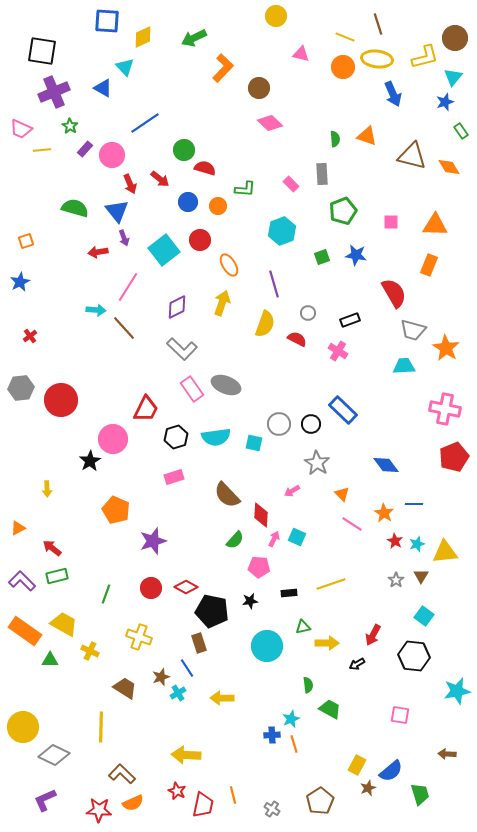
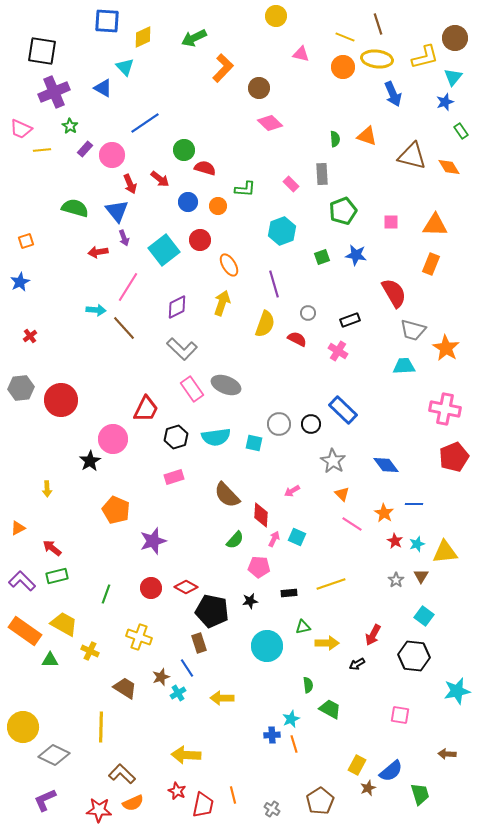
orange rectangle at (429, 265): moved 2 px right, 1 px up
gray star at (317, 463): moved 16 px right, 2 px up
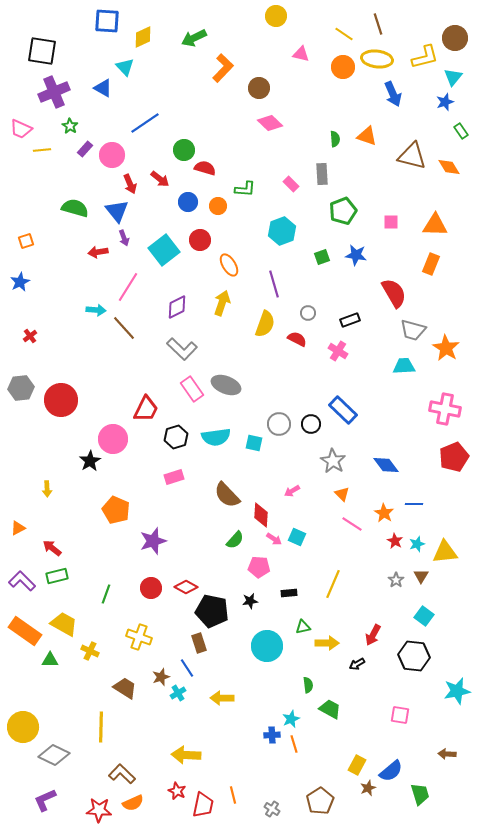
yellow line at (345, 37): moved 1 px left, 3 px up; rotated 12 degrees clockwise
pink arrow at (274, 539): rotated 98 degrees clockwise
yellow line at (331, 584): moved 2 px right; rotated 48 degrees counterclockwise
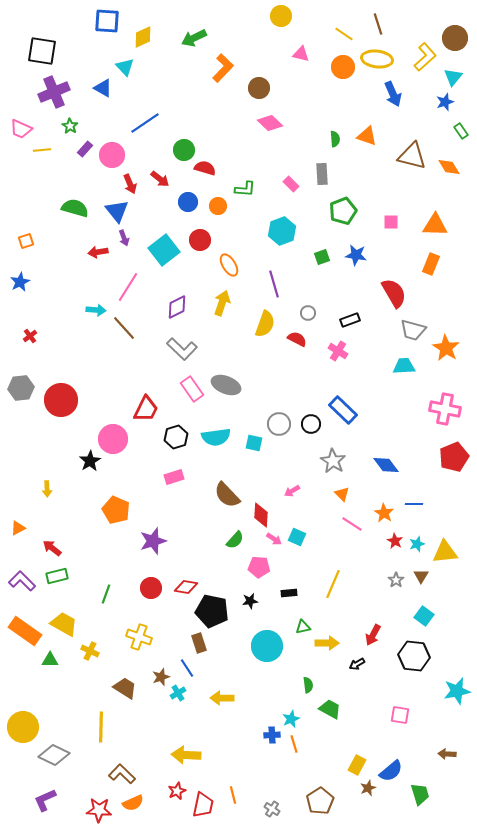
yellow circle at (276, 16): moved 5 px right
yellow L-shape at (425, 57): rotated 28 degrees counterclockwise
red diamond at (186, 587): rotated 20 degrees counterclockwise
red star at (177, 791): rotated 24 degrees clockwise
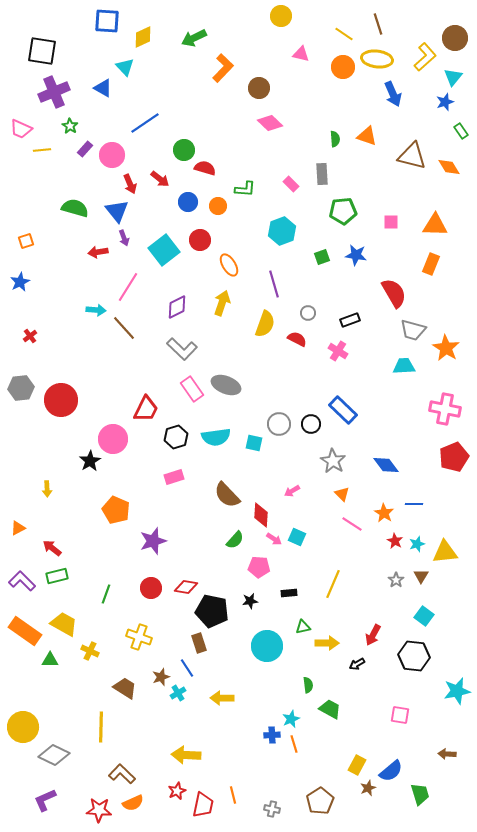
green pentagon at (343, 211): rotated 16 degrees clockwise
gray cross at (272, 809): rotated 21 degrees counterclockwise
